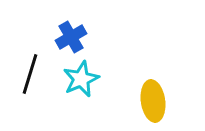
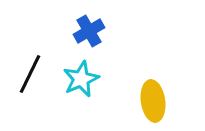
blue cross: moved 18 px right, 6 px up
black line: rotated 9 degrees clockwise
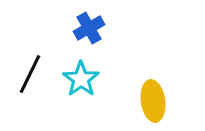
blue cross: moved 3 px up
cyan star: rotated 12 degrees counterclockwise
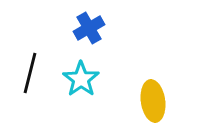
black line: moved 1 px up; rotated 12 degrees counterclockwise
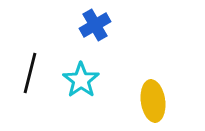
blue cross: moved 6 px right, 3 px up
cyan star: moved 1 px down
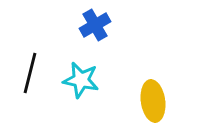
cyan star: rotated 24 degrees counterclockwise
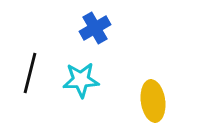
blue cross: moved 3 px down
cyan star: rotated 15 degrees counterclockwise
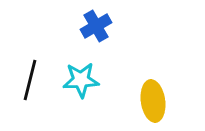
blue cross: moved 1 px right, 2 px up
black line: moved 7 px down
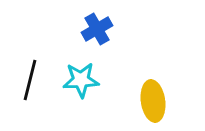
blue cross: moved 1 px right, 3 px down
